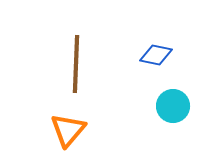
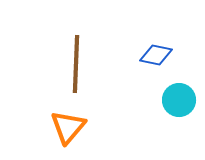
cyan circle: moved 6 px right, 6 px up
orange triangle: moved 3 px up
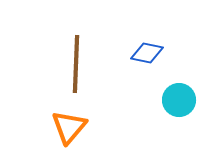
blue diamond: moved 9 px left, 2 px up
orange triangle: moved 1 px right
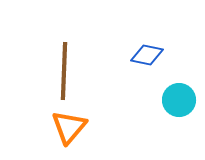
blue diamond: moved 2 px down
brown line: moved 12 px left, 7 px down
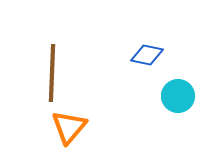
brown line: moved 12 px left, 2 px down
cyan circle: moved 1 px left, 4 px up
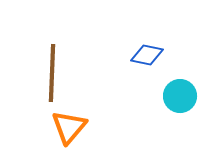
cyan circle: moved 2 px right
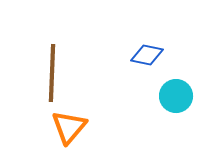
cyan circle: moved 4 px left
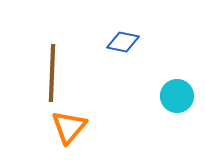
blue diamond: moved 24 px left, 13 px up
cyan circle: moved 1 px right
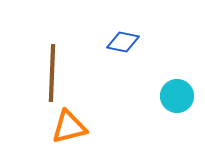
orange triangle: rotated 36 degrees clockwise
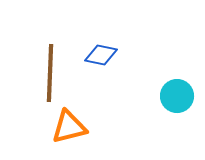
blue diamond: moved 22 px left, 13 px down
brown line: moved 2 px left
